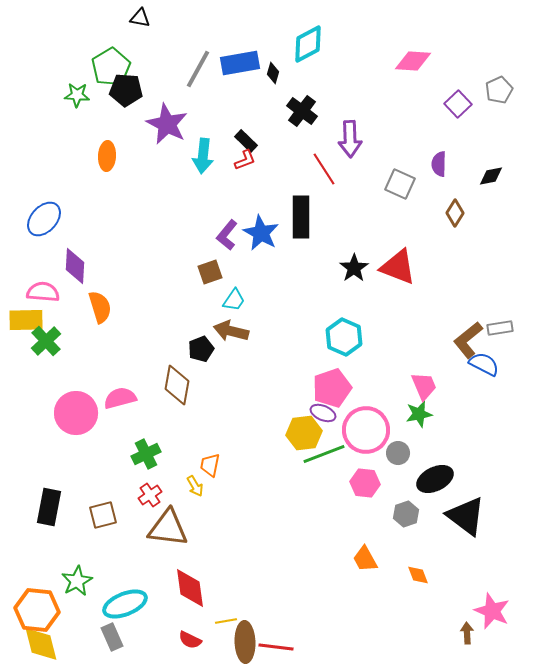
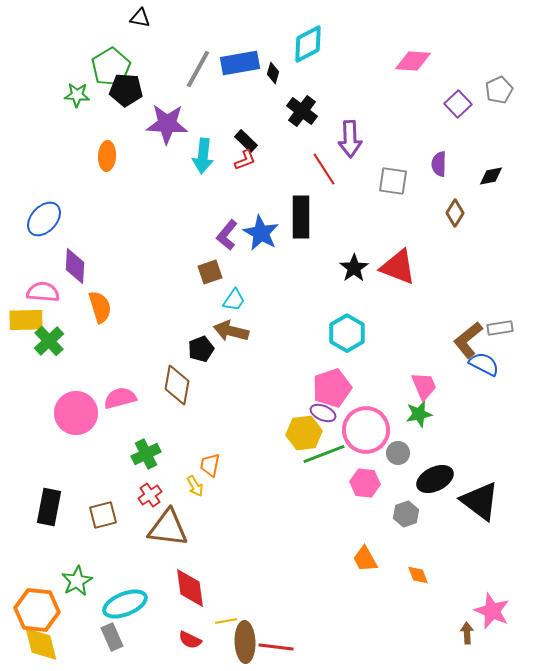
purple star at (167, 124): rotated 24 degrees counterclockwise
gray square at (400, 184): moved 7 px left, 3 px up; rotated 16 degrees counterclockwise
cyan hexagon at (344, 337): moved 3 px right, 4 px up; rotated 6 degrees clockwise
green cross at (46, 341): moved 3 px right
black triangle at (466, 516): moved 14 px right, 15 px up
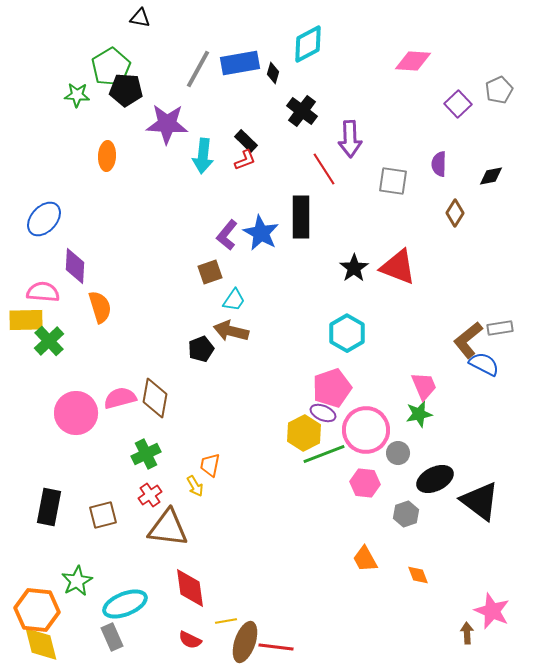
brown diamond at (177, 385): moved 22 px left, 13 px down
yellow hexagon at (304, 433): rotated 20 degrees counterclockwise
brown ellipse at (245, 642): rotated 21 degrees clockwise
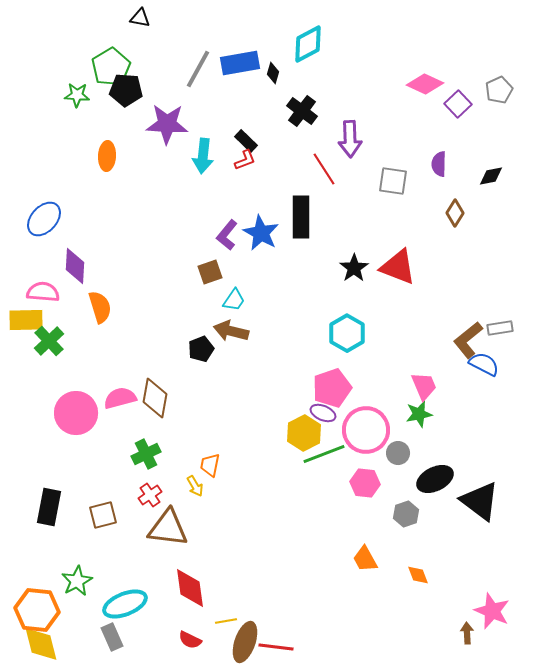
pink diamond at (413, 61): moved 12 px right, 23 px down; rotated 21 degrees clockwise
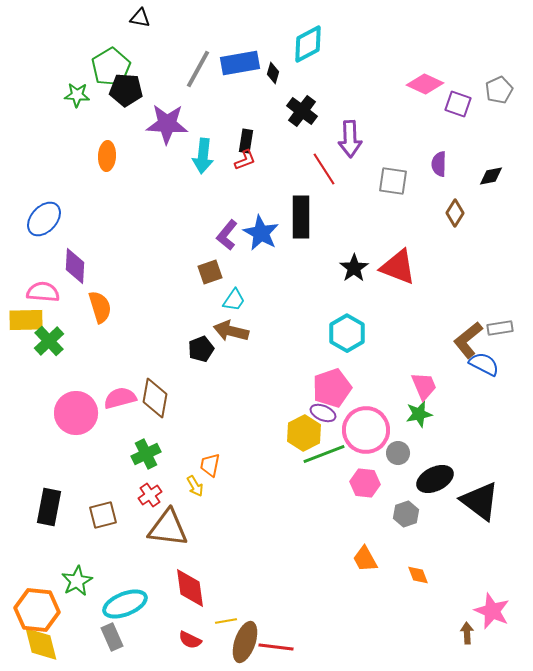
purple square at (458, 104): rotated 28 degrees counterclockwise
black rectangle at (246, 141): rotated 55 degrees clockwise
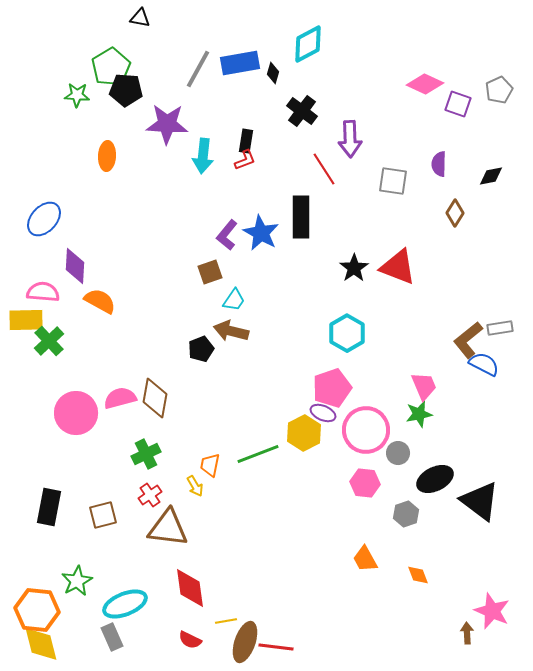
orange semicircle at (100, 307): moved 6 px up; rotated 44 degrees counterclockwise
green line at (324, 454): moved 66 px left
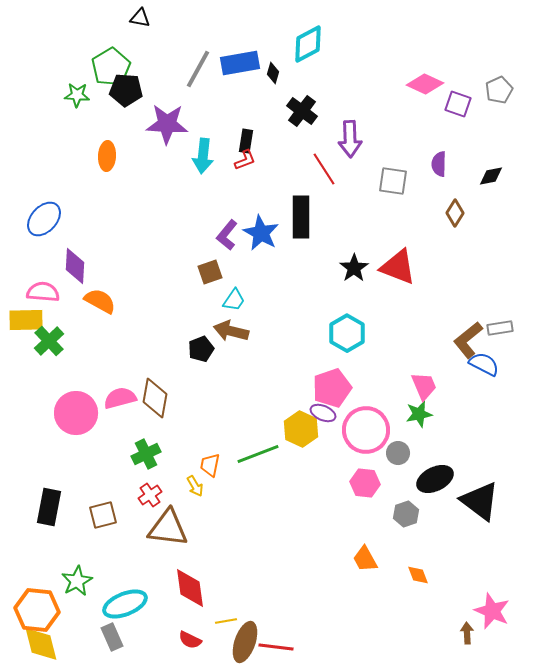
yellow hexagon at (304, 433): moved 3 px left, 4 px up; rotated 8 degrees counterclockwise
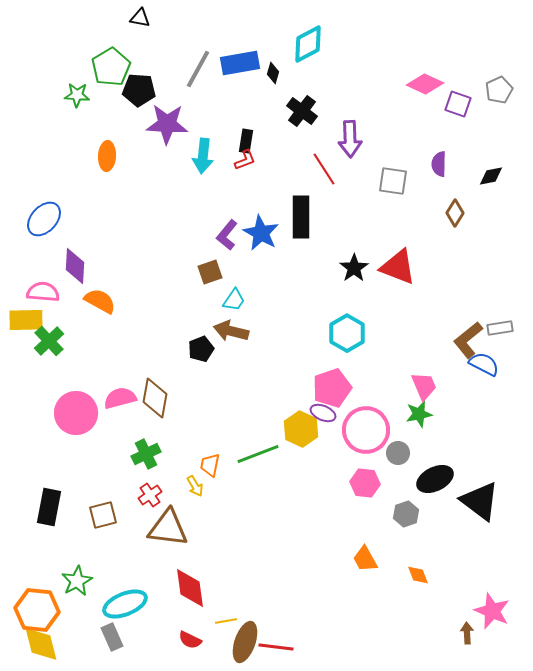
black pentagon at (126, 90): moved 13 px right
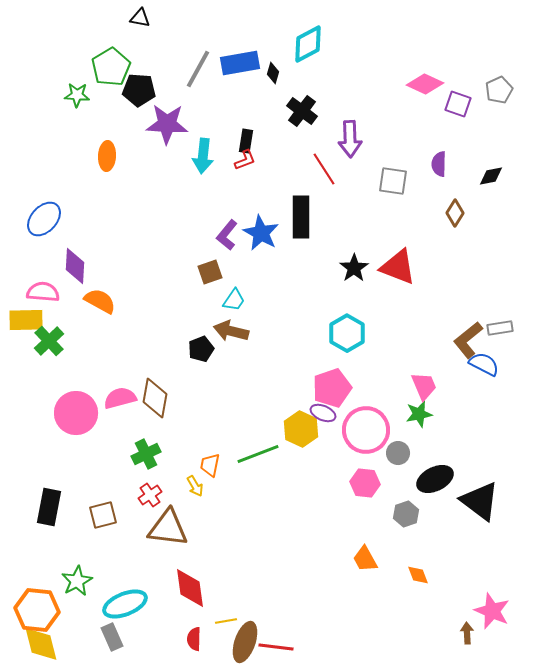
red semicircle at (190, 640): moved 4 px right, 1 px up; rotated 65 degrees clockwise
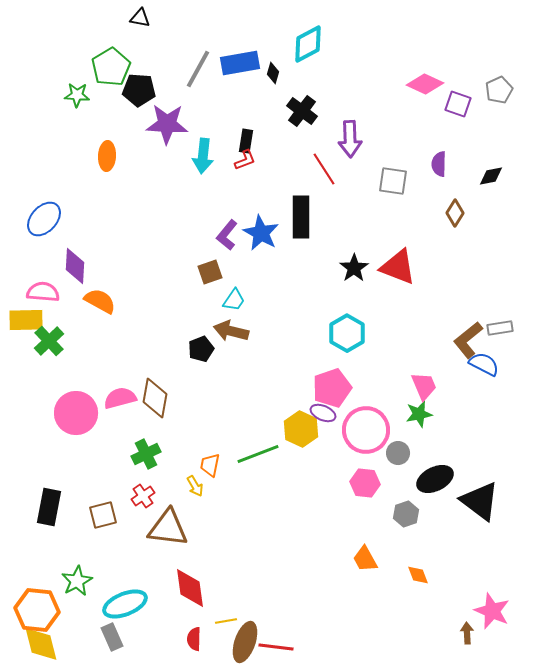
red cross at (150, 495): moved 7 px left, 1 px down
